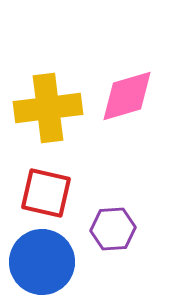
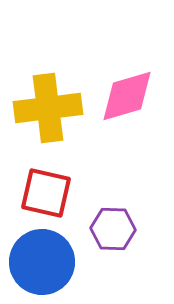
purple hexagon: rotated 6 degrees clockwise
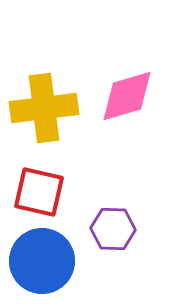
yellow cross: moved 4 px left
red square: moved 7 px left, 1 px up
blue circle: moved 1 px up
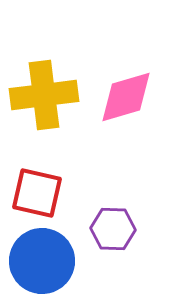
pink diamond: moved 1 px left, 1 px down
yellow cross: moved 13 px up
red square: moved 2 px left, 1 px down
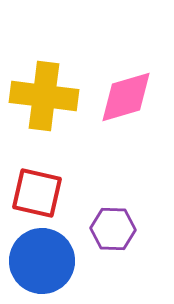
yellow cross: moved 1 px down; rotated 14 degrees clockwise
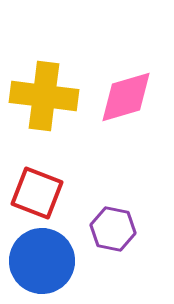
red square: rotated 8 degrees clockwise
purple hexagon: rotated 9 degrees clockwise
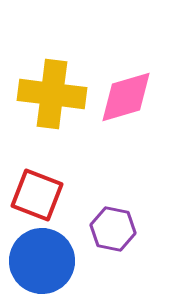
yellow cross: moved 8 px right, 2 px up
red square: moved 2 px down
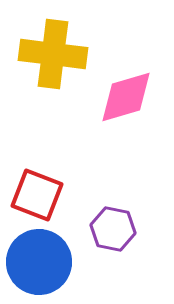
yellow cross: moved 1 px right, 40 px up
blue circle: moved 3 px left, 1 px down
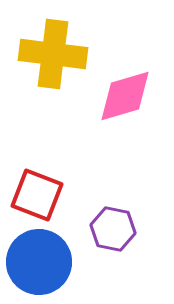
pink diamond: moved 1 px left, 1 px up
